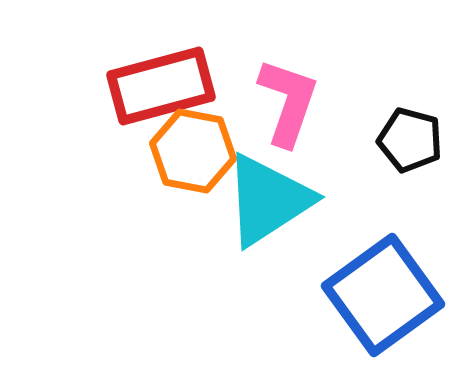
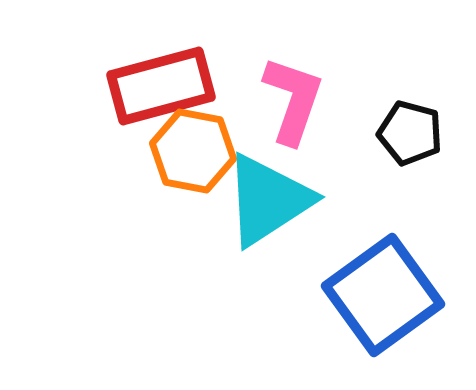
pink L-shape: moved 5 px right, 2 px up
black pentagon: moved 7 px up
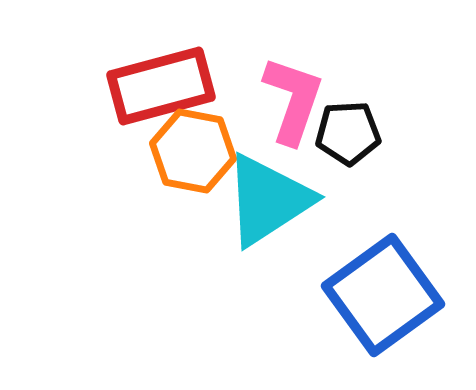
black pentagon: moved 62 px left; rotated 18 degrees counterclockwise
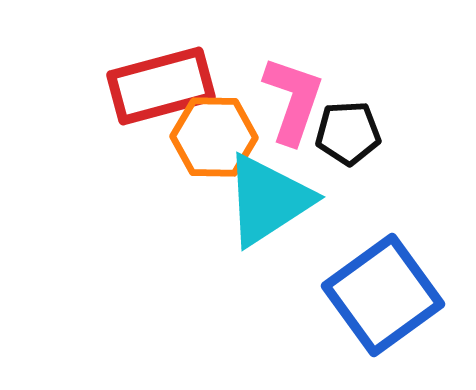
orange hexagon: moved 21 px right, 14 px up; rotated 10 degrees counterclockwise
